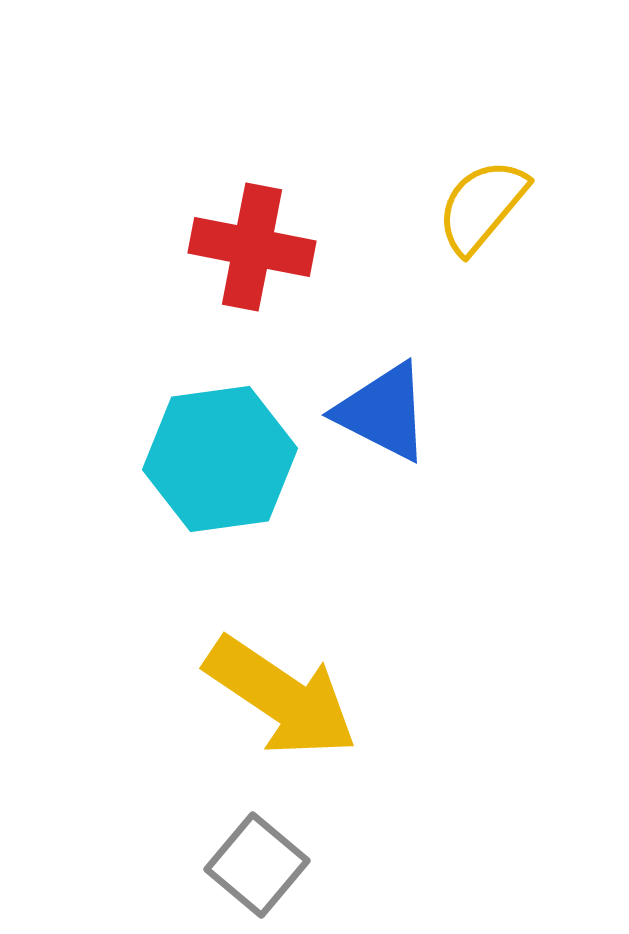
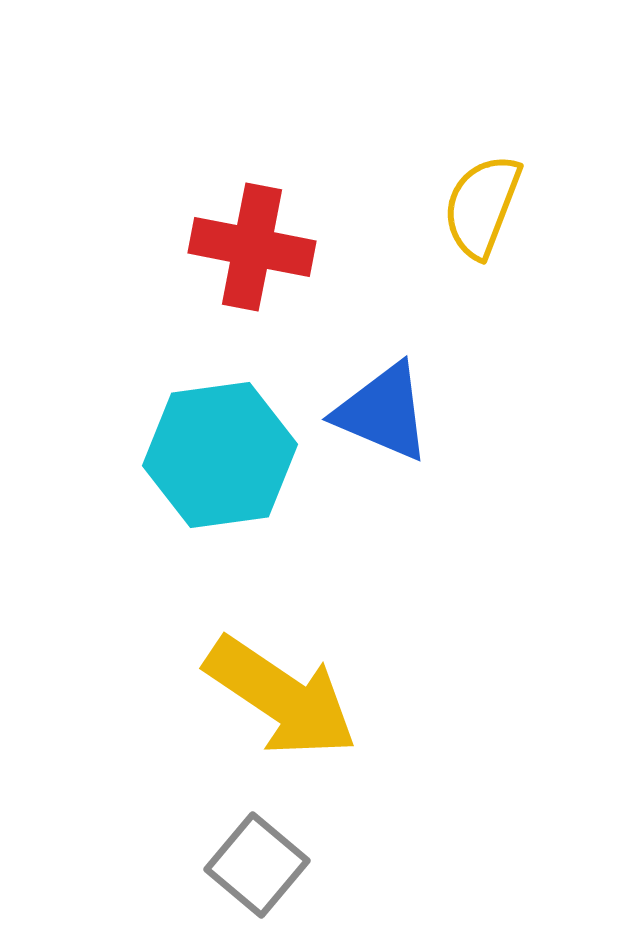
yellow semicircle: rotated 19 degrees counterclockwise
blue triangle: rotated 4 degrees counterclockwise
cyan hexagon: moved 4 px up
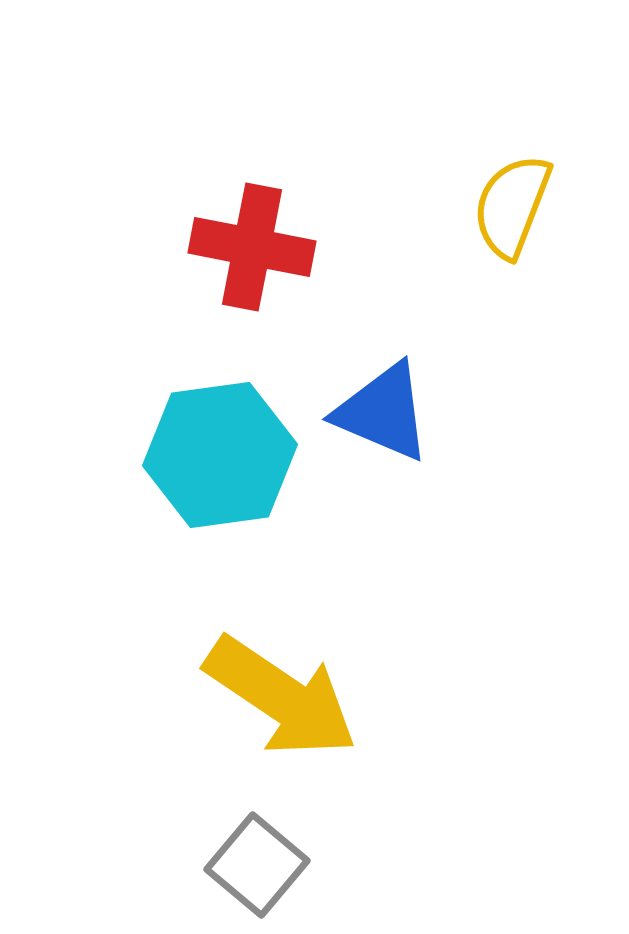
yellow semicircle: moved 30 px right
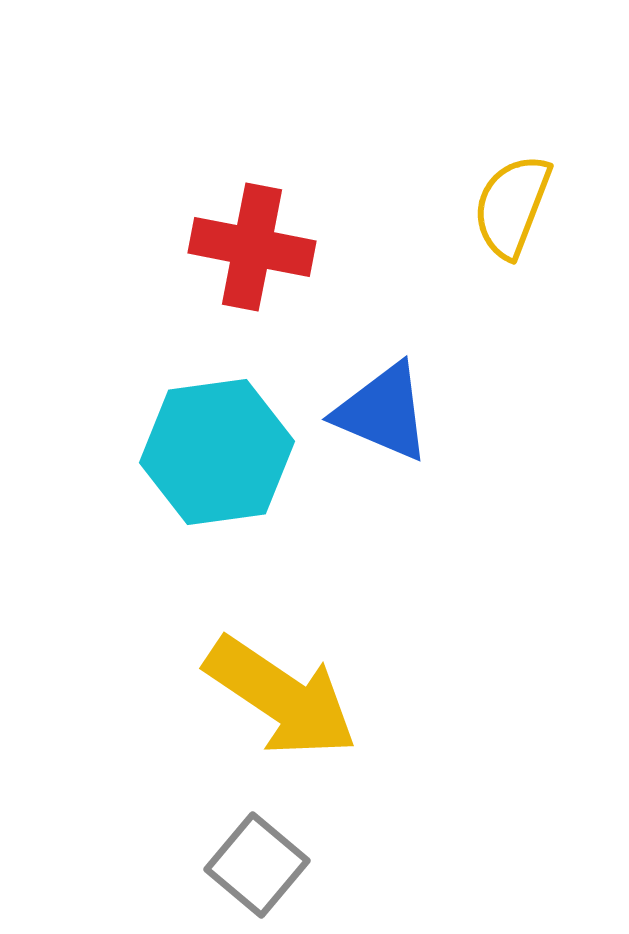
cyan hexagon: moved 3 px left, 3 px up
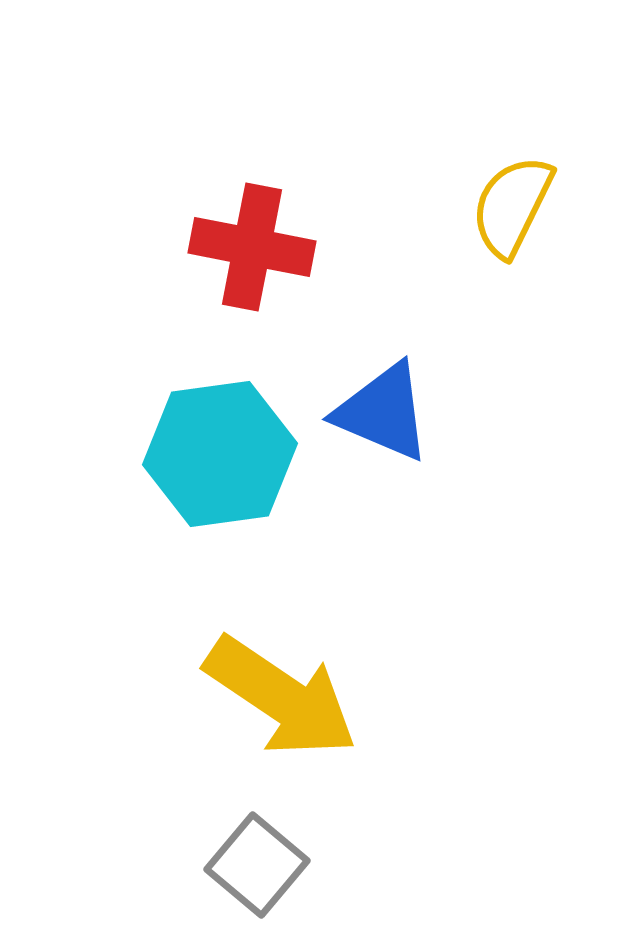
yellow semicircle: rotated 5 degrees clockwise
cyan hexagon: moved 3 px right, 2 px down
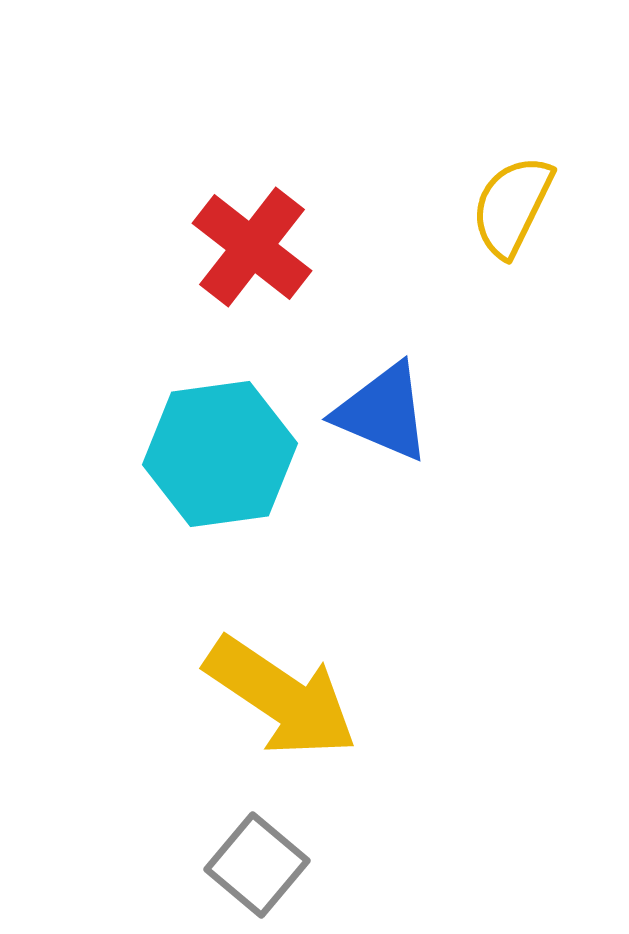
red cross: rotated 27 degrees clockwise
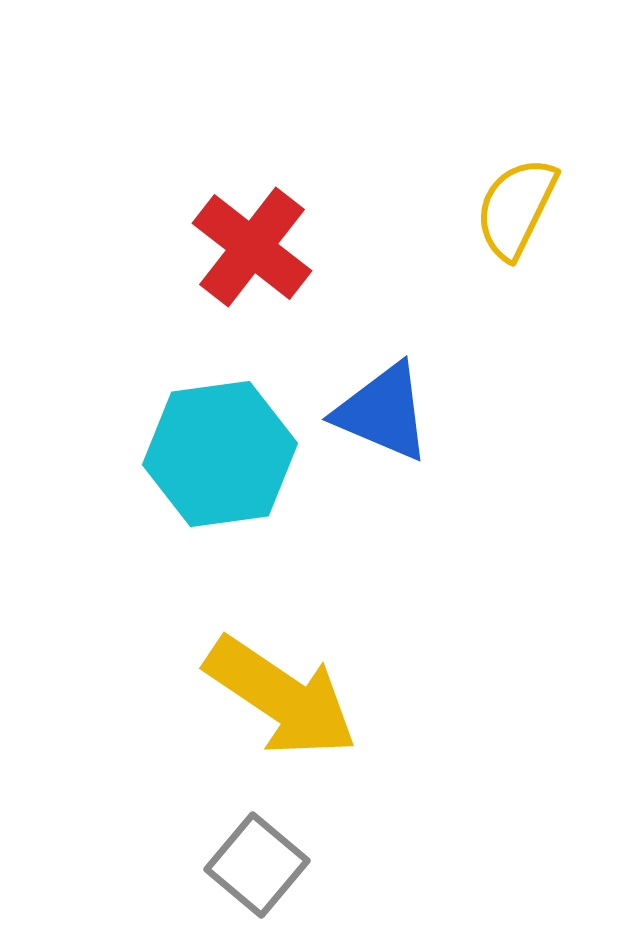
yellow semicircle: moved 4 px right, 2 px down
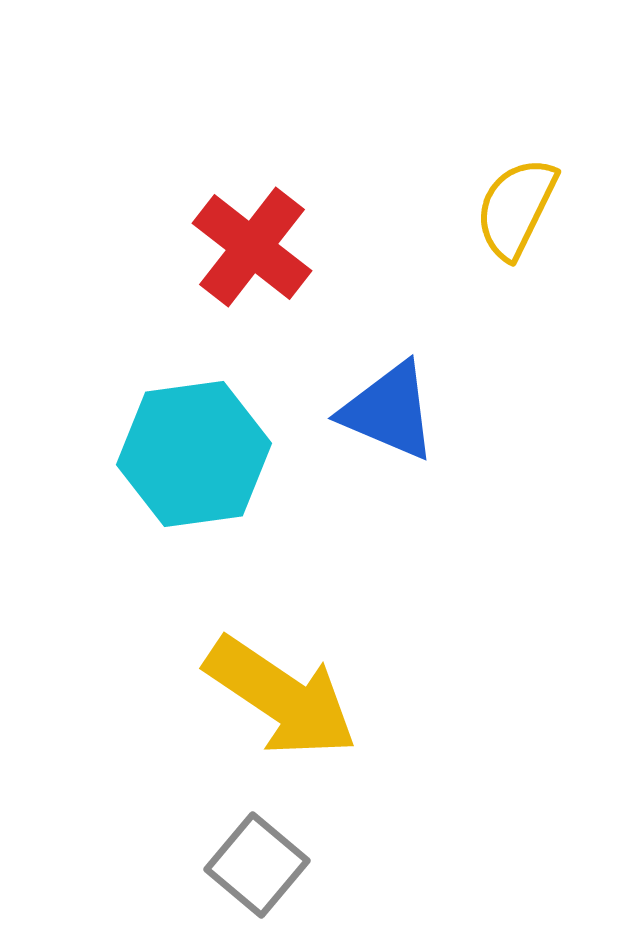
blue triangle: moved 6 px right, 1 px up
cyan hexagon: moved 26 px left
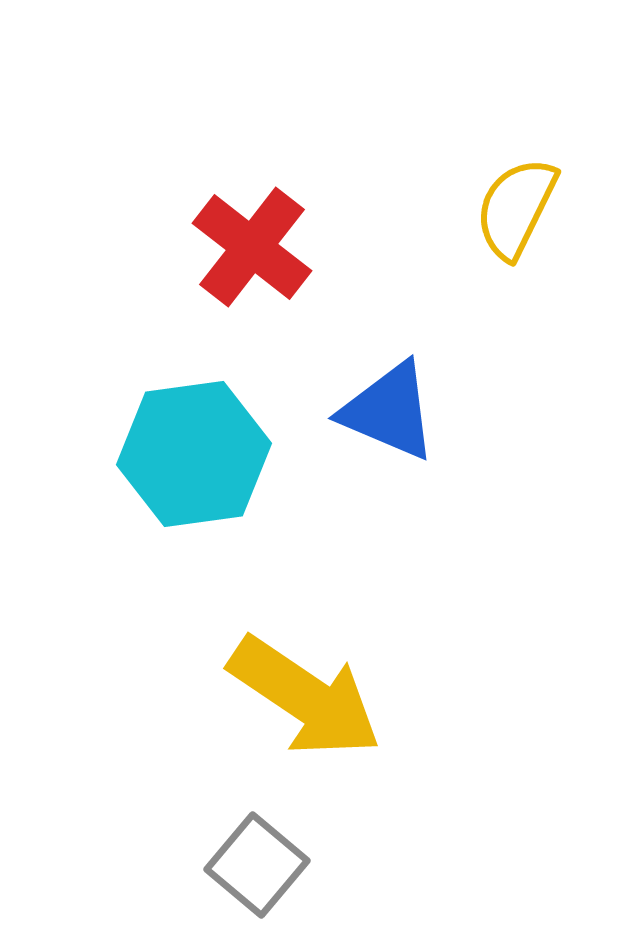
yellow arrow: moved 24 px right
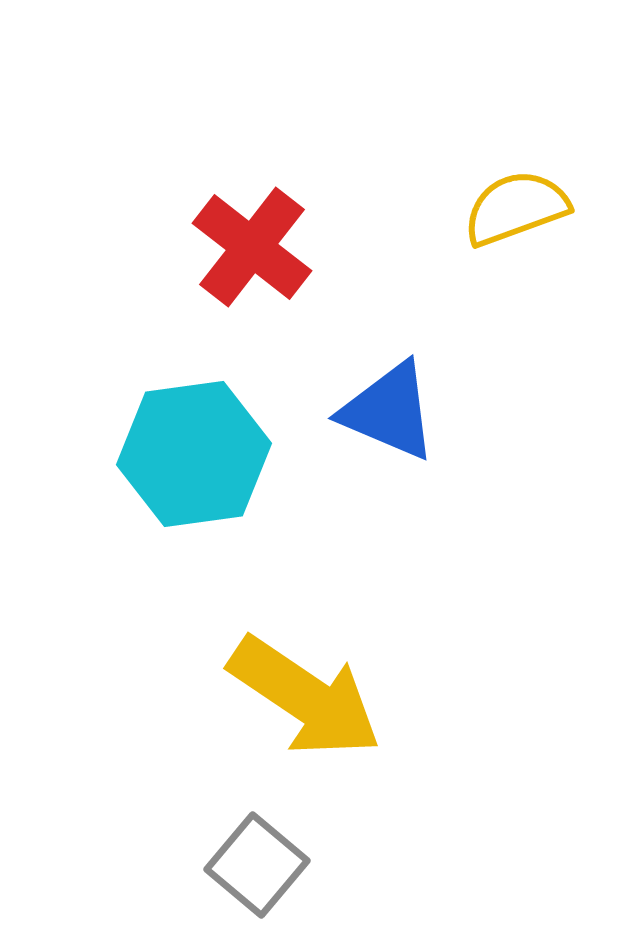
yellow semicircle: rotated 44 degrees clockwise
